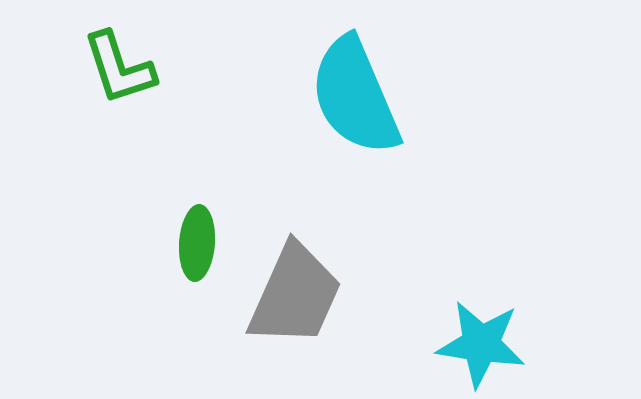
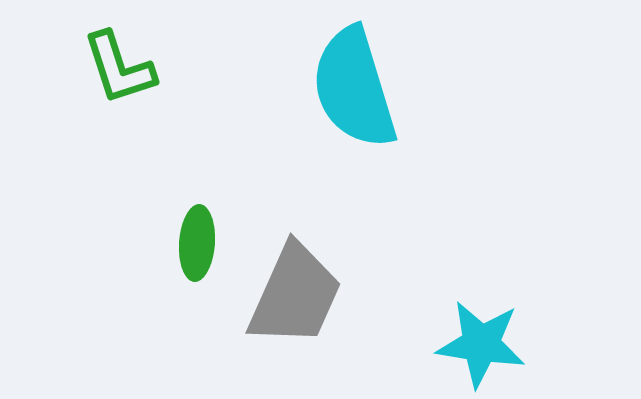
cyan semicircle: moved 1 px left, 8 px up; rotated 6 degrees clockwise
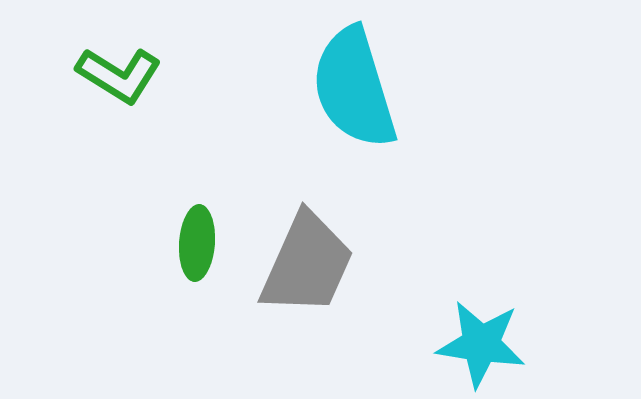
green L-shape: moved 7 px down; rotated 40 degrees counterclockwise
gray trapezoid: moved 12 px right, 31 px up
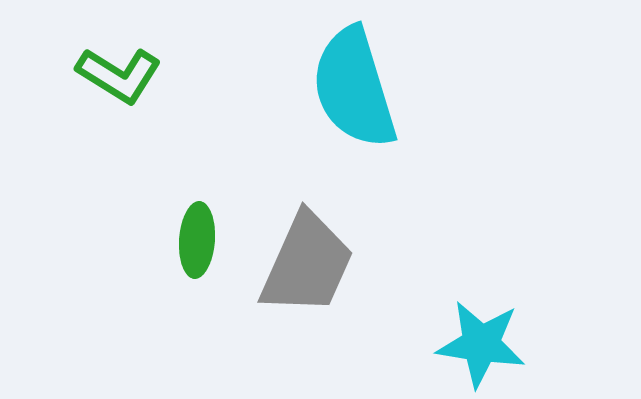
green ellipse: moved 3 px up
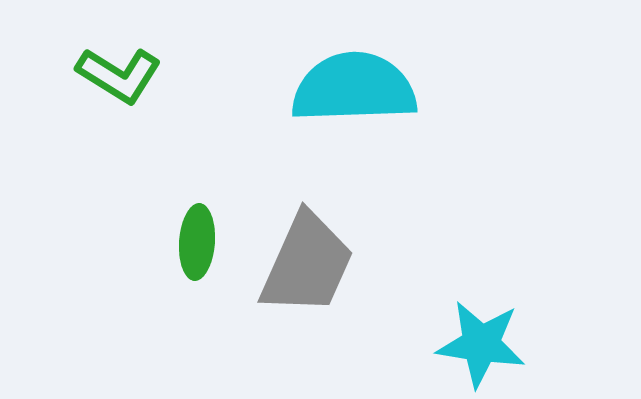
cyan semicircle: rotated 105 degrees clockwise
green ellipse: moved 2 px down
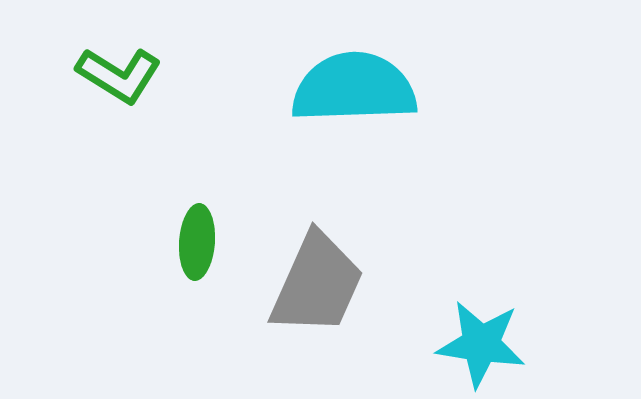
gray trapezoid: moved 10 px right, 20 px down
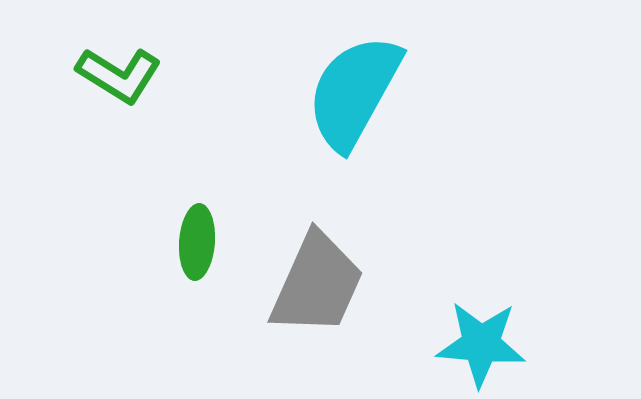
cyan semicircle: moved 4 px down; rotated 59 degrees counterclockwise
cyan star: rotated 4 degrees counterclockwise
